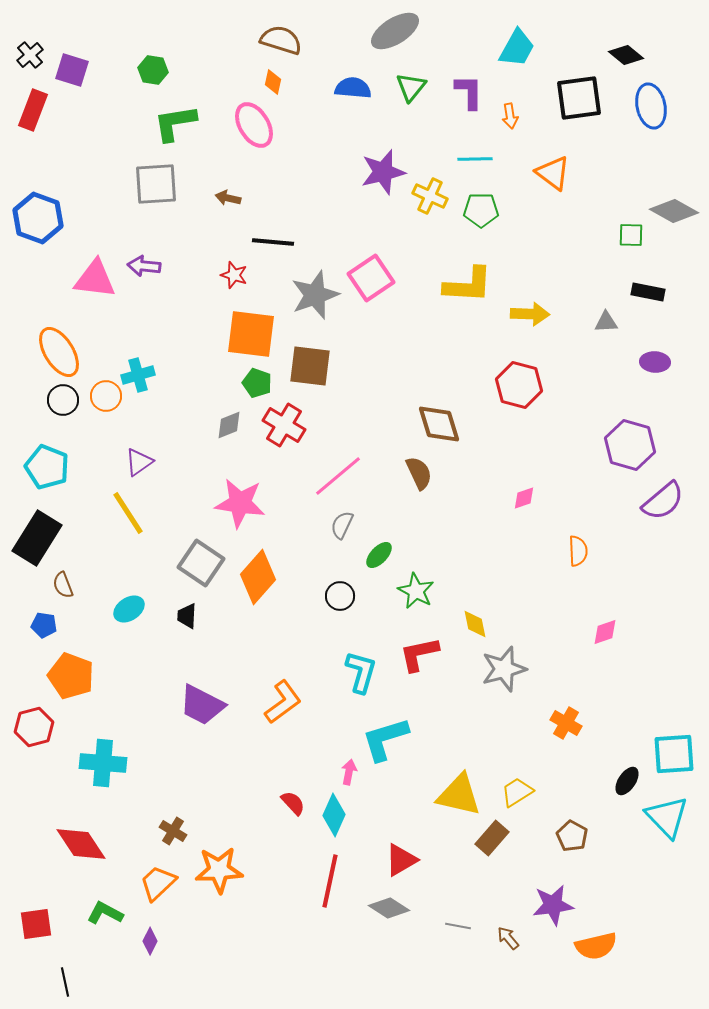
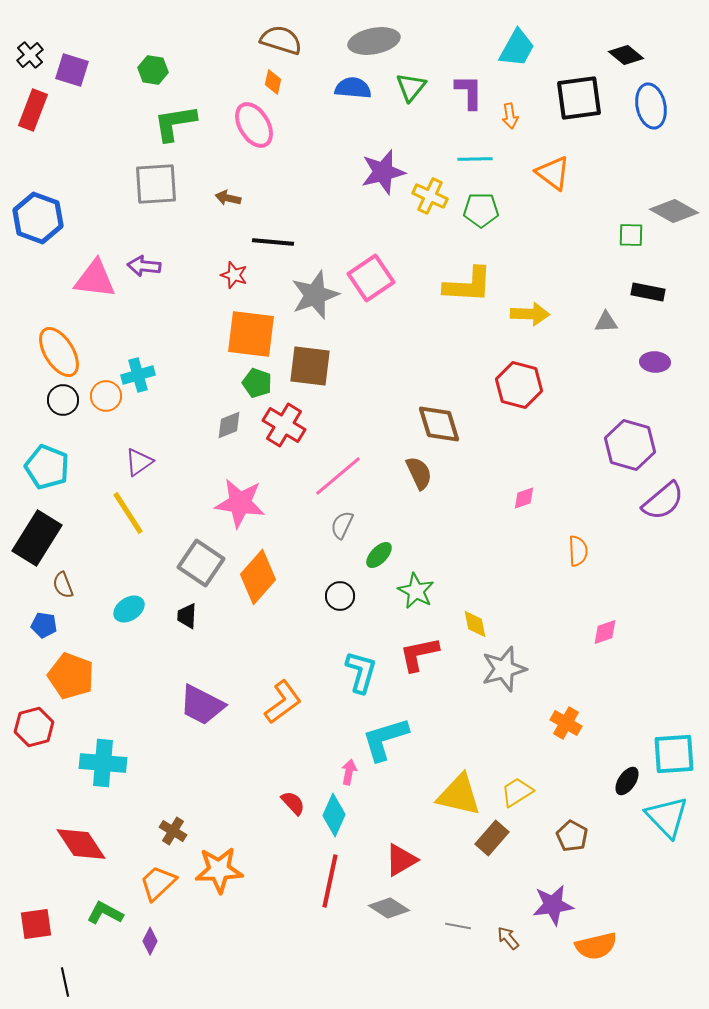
gray ellipse at (395, 31): moved 21 px left, 10 px down; rotated 21 degrees clockwise
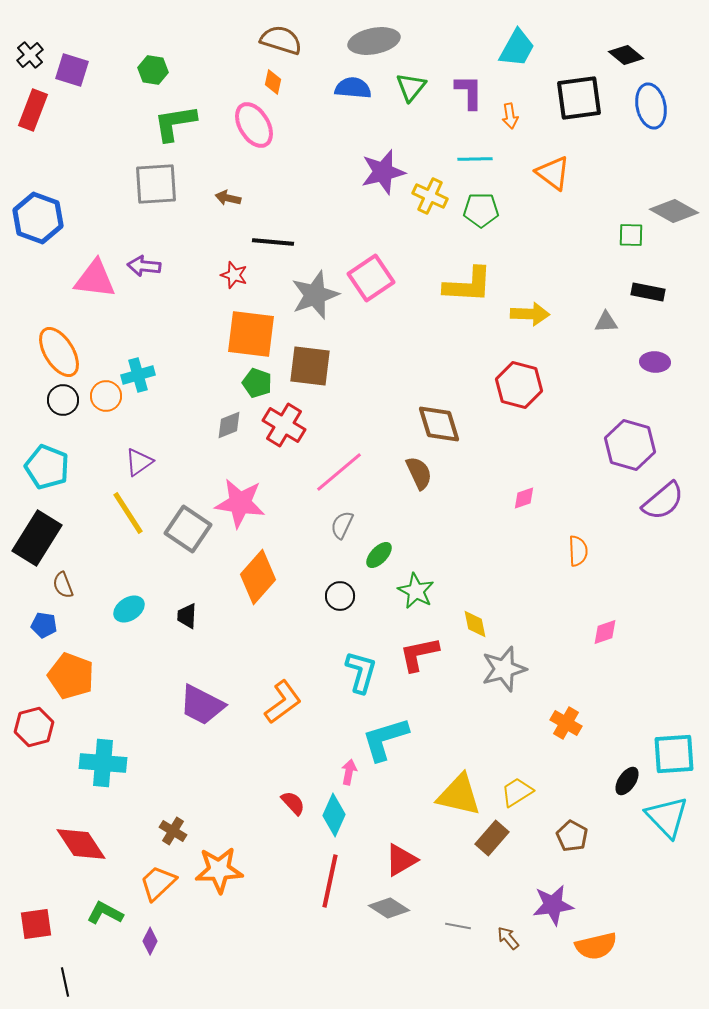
pink line at (338, 476): moved 1 px right, 4 px up
gray square at (201, 563): moved 13 px left, 34 px up
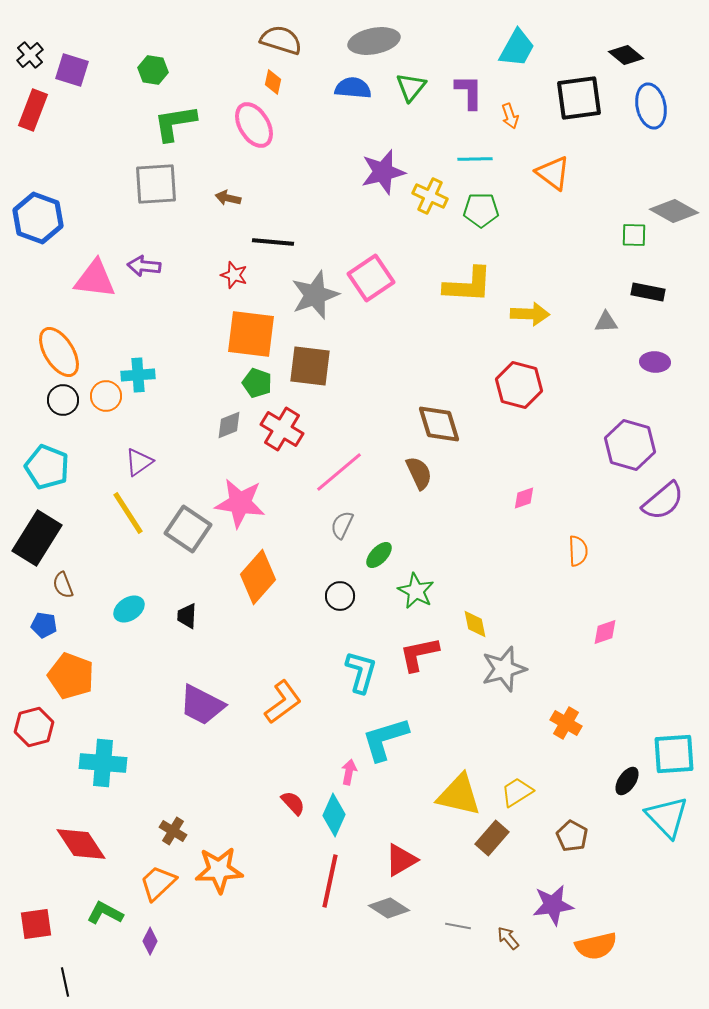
orange arrow at (510, 116): rotated 10 degrees counterclockwise
green square at (631, 235): moved 3 px right
cyan cross at (138, 375): rotated 12 degrees clockwise
red cross at (284, 425): moved 2 px left, 4 px down
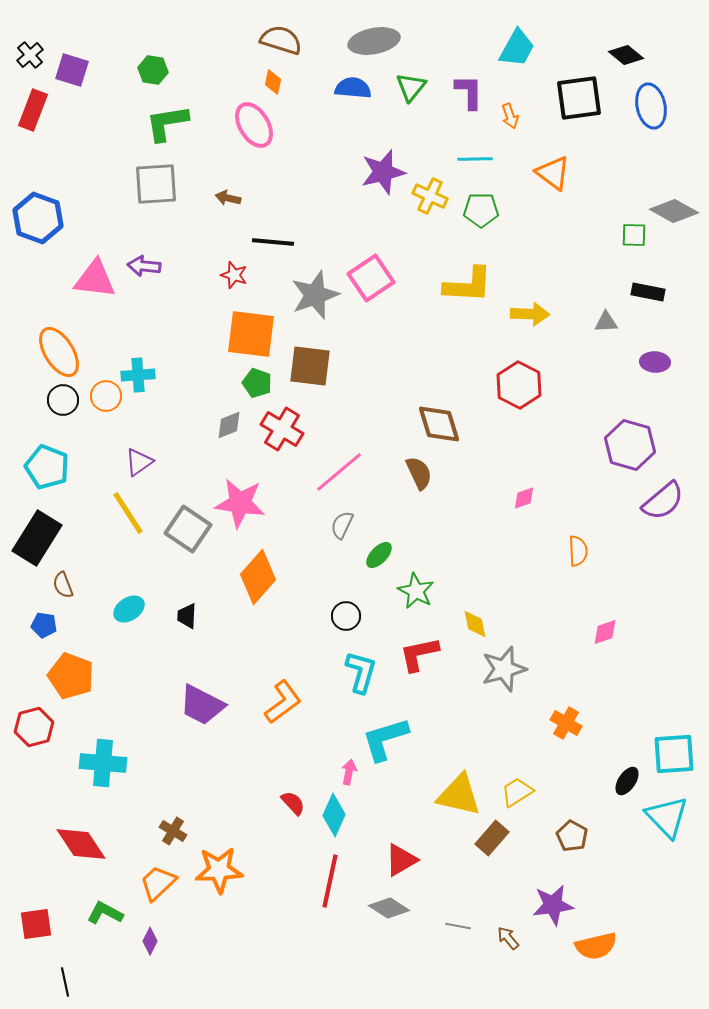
green L-shape at (175, 123): moved 8 px left
red hexagon at (519, 385): rotated 12 degrees clockwise
black circle at (340, 596): moved 6 px right, 20 px down
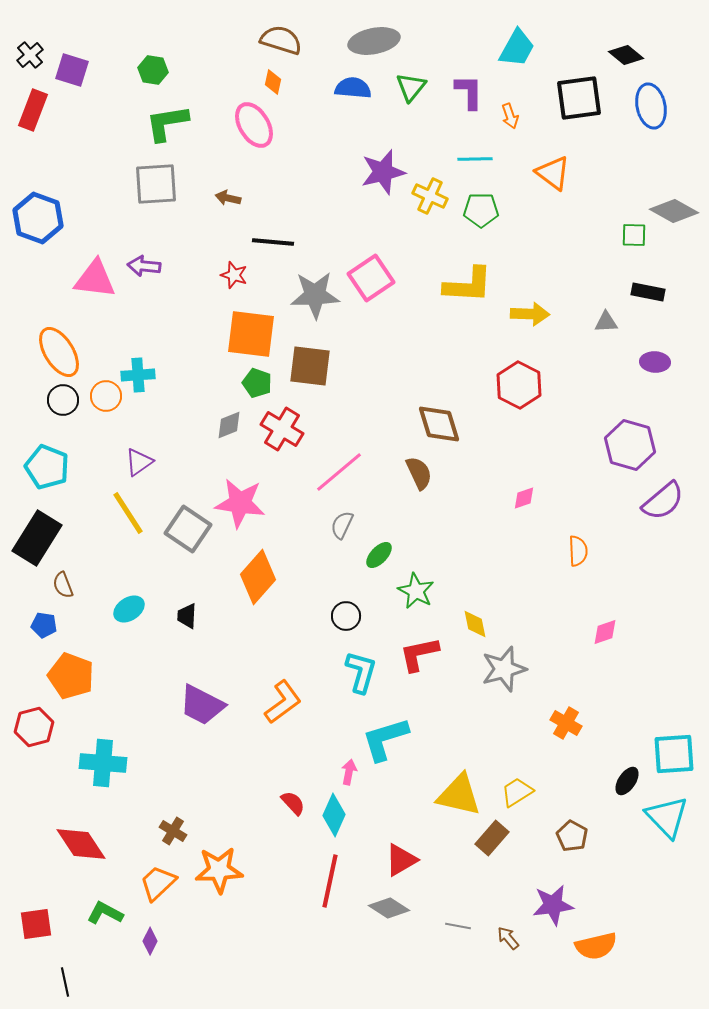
gray star at (315, 295): rotated 18 degrees clockwise
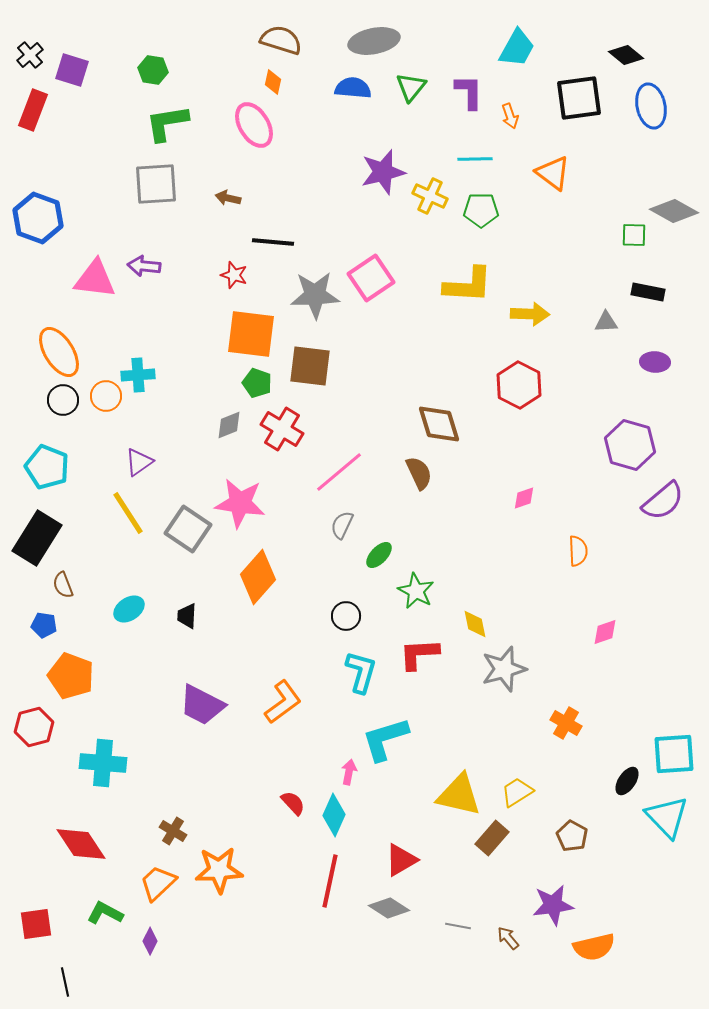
red L-shape at (419, 654): rotated 9 degrees clockwise
orange semicircle at (596, 946): moved 2 px left, 1 px down
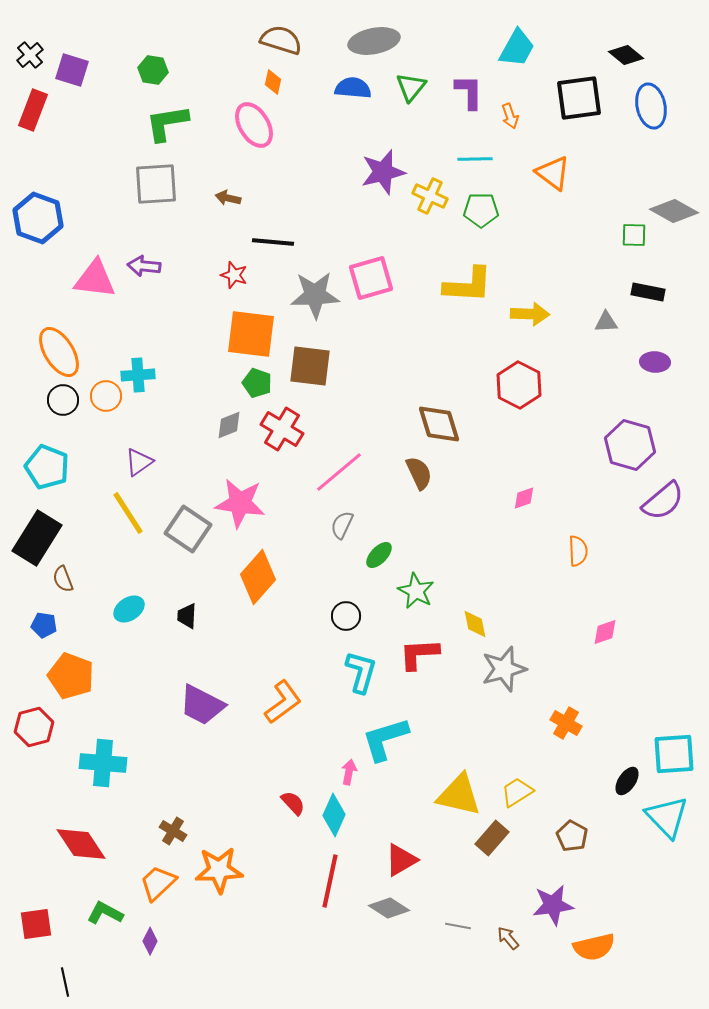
pink square at (371, 278): rotated 18 degrees clockwise
brown semicircle at (63, 585): moved 6 px up
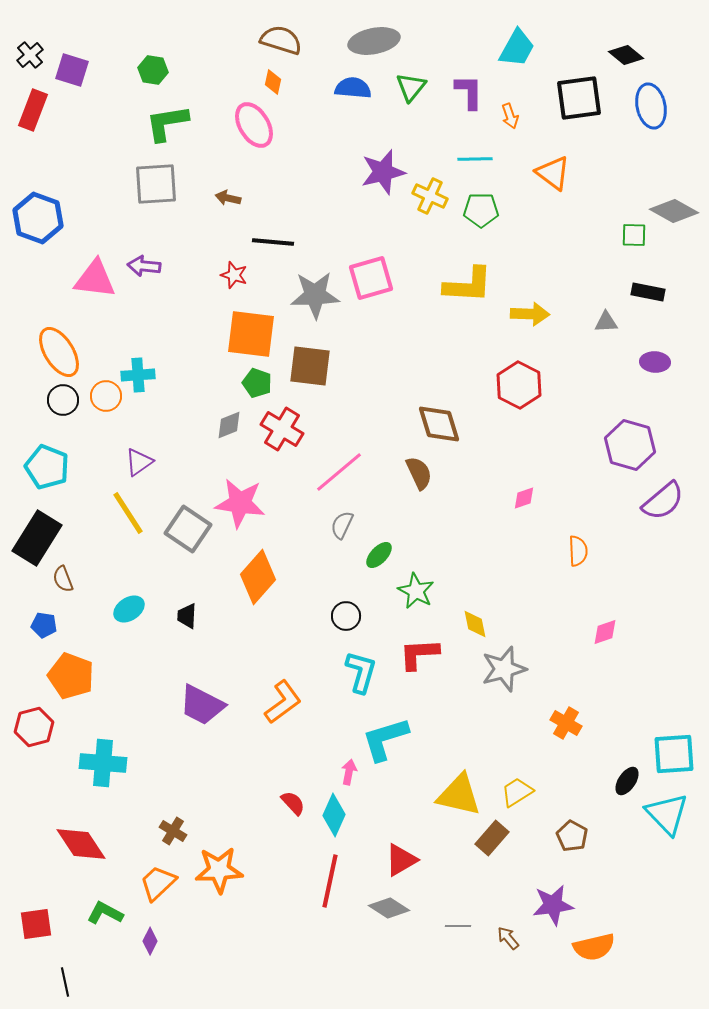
cyan triangle at (667, 817): moved 3 px up
gray line at (458, 926): rotated 10 degrees counterclockwise
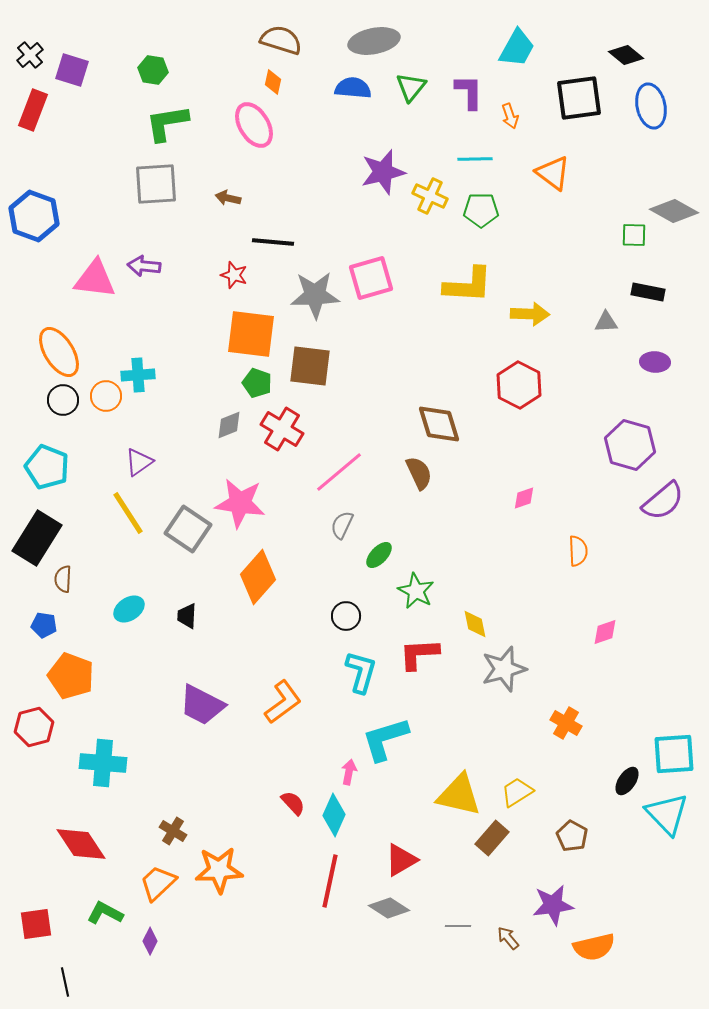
blue hexagon at (38, 218): moved 4 px left, 2 px up
brown semicircle at (63, 579): rotated 24 degrees clockwise
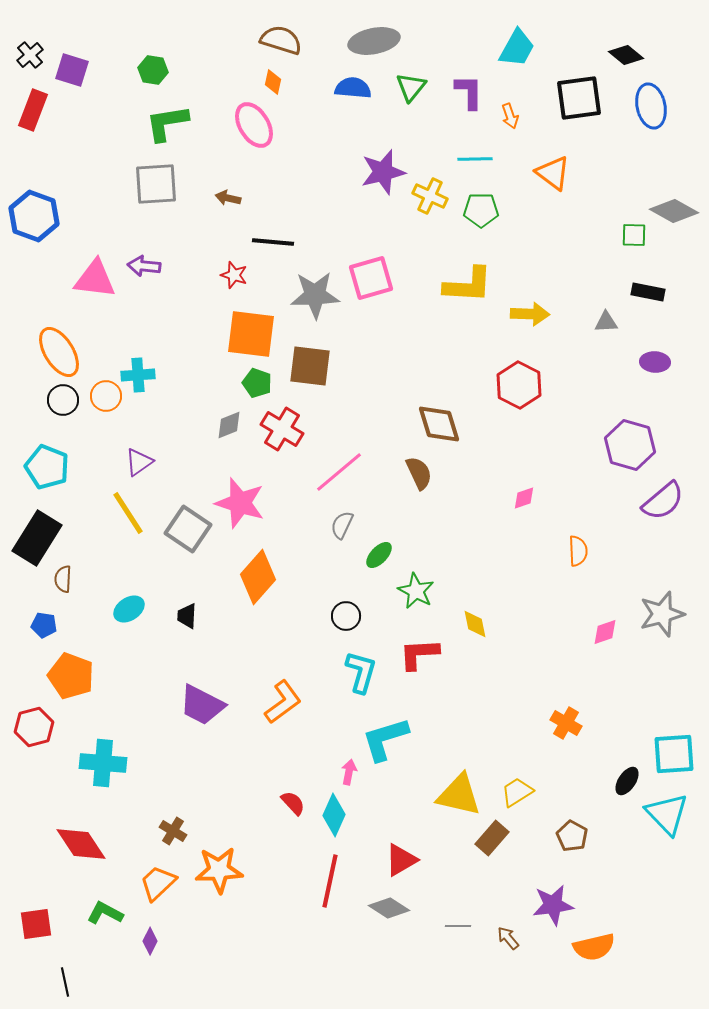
pink star at (240, 503): rotated 9 degrees clockwise
gray star at (504, 669): moved 158 px right, 55 px up
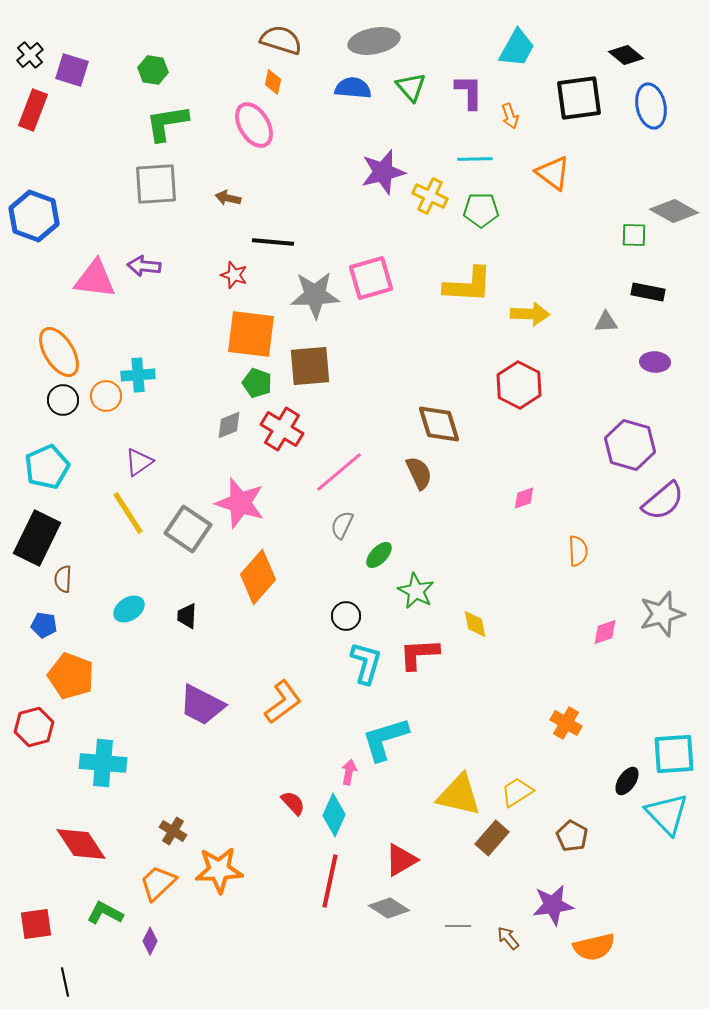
green triangle at (411, 87): rotated 20 degrees counterclockwise
brown square at (310, 366): rotated 12 degrees counterclockwise
cyan pentagon at (47, 467): rotated 27 degrees clockwise
black rectangle at (37, 538): rotated 6 degrees counterclockwise
cyan L-shape at (361, 672): moved 5 px right, 9 px up
